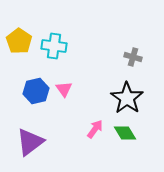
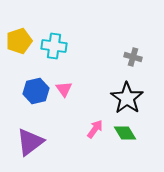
yellow pentagon: rotated 20 degrees clockwise
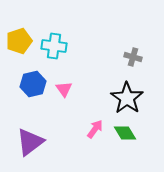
blue hexagon: moved 3 px left, 7 px up
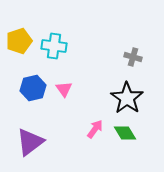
blue hexagon: moved 4 px down
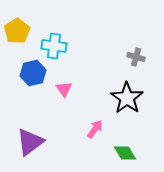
yellow pentagon: moved 2 px left, 10 px up; rotated 15 degrees counterclockwise
gray cross: moved 3 px right
blue hexagon: moved 15 px up
green diamond: moved 20 px down
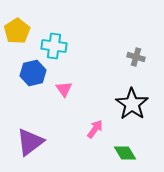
black star: moved 5 px right, 6 px down
